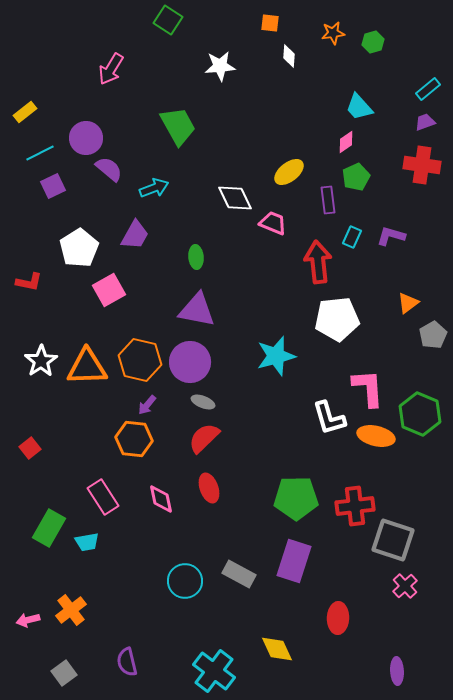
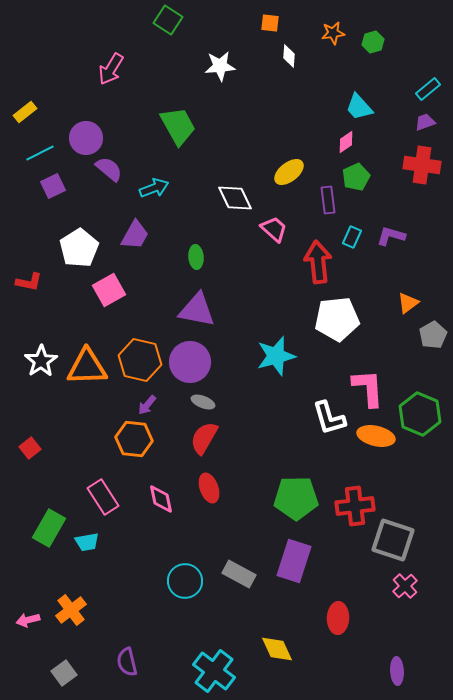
pink trapezoid at (273, 223): moved 1 px right, 6 px down; rotated 20 degrees clockwise
red semicircle at (204, 438): rotated 16 degrees counterclockwise
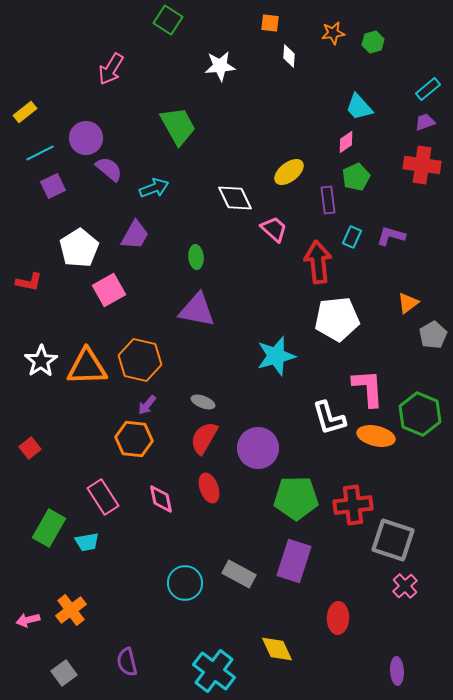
purple circle at (190, 362): moved 68 px right, 86 px down
red cross at (355, 506): moved 2 px left, 1 px up
cyan circle at (185, 581): moved 2 px down
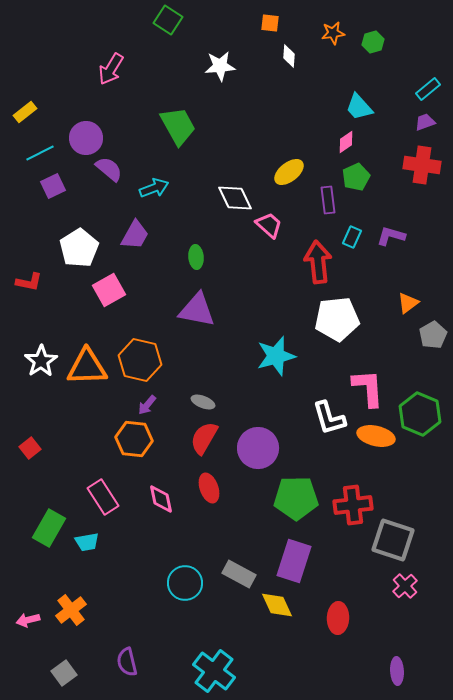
pink trapezoid at (274, 229): moved 5 px left, 4 px up
yellow diamond at (277, 649): moved 44 px up
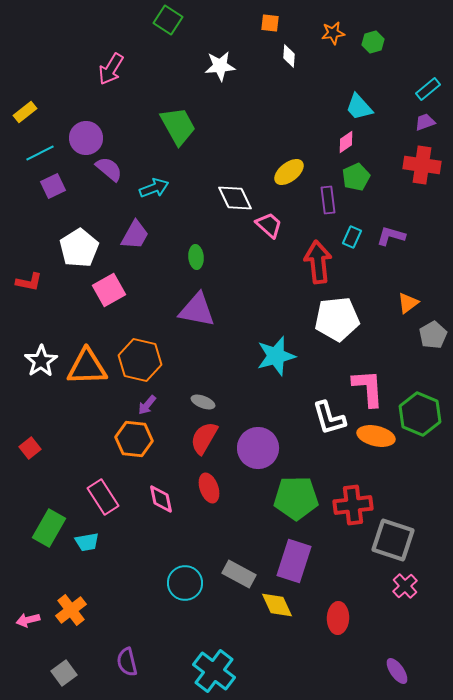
purple ellipse at (397, 671): rotated 32 degrees counterclockwise
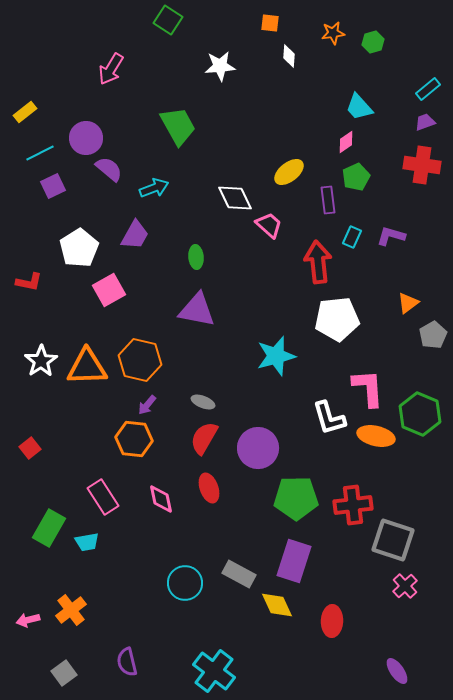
red ellipse at (338, 618): moved 6 px left, 3 px down
